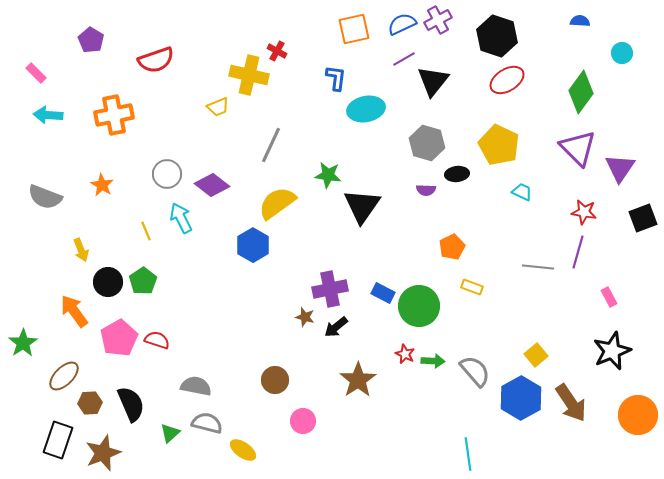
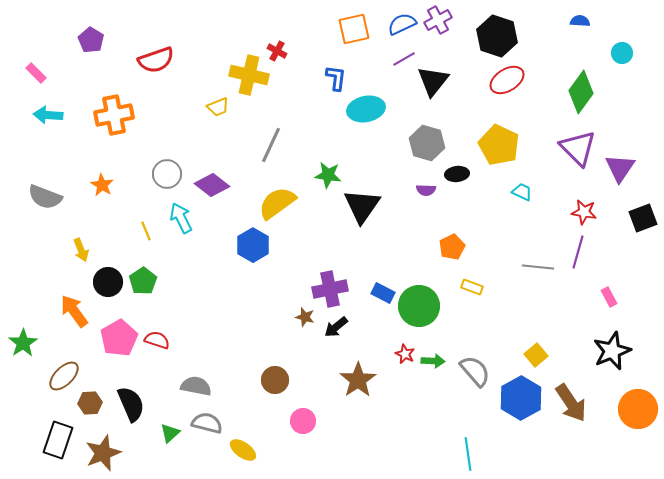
orange circle at (638, 415): moved 6 px up
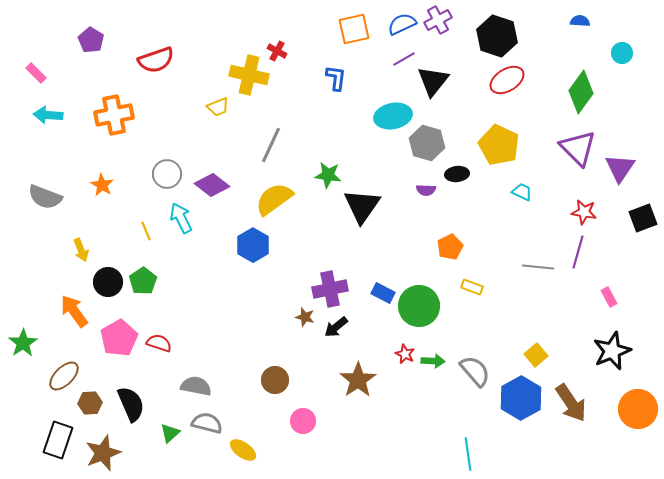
cyan ellipse at (366, 109): moved 27 px right, 7 px down
yellow semicircle at (277, 203): moved 3 px left, 4 px up
orange pentagon at (452, 247): moved 2 px left
red semicircle at (157, 340): moved 2 px right, 3 px down
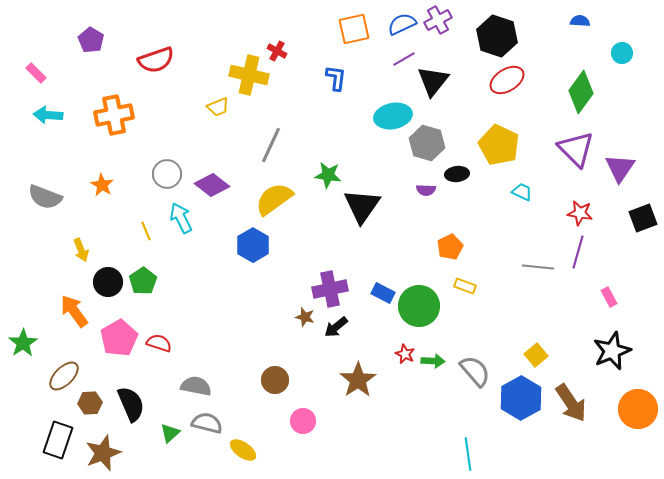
purple triangle at (578, 148): moved 2 px left, 1 px down
red star at (584, 212): moved 4 px left, 1 px down
yellow rectangle at (472, 287): moved 7 px left, 1 px up
